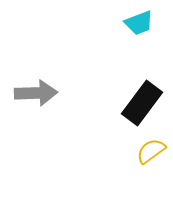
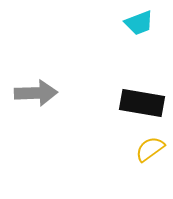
black rectangle: rotated 63 degrees clockwise
yellow semicircle: moved 1 px left, 2 px up
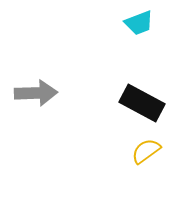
black rectangle: rotated 18 degrees clockwise
yellow semicircle: moved 4 px left, 2 px down
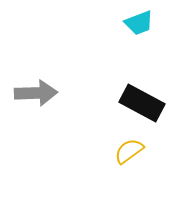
yellow semicircle: moved 17 px left
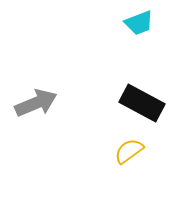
gray arrow: moved 10 px down; rotated 21 degrees counterclockwise
